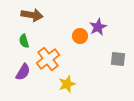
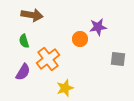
purple star: rotated 18 degrees clockwise
orange circle: moved 3 px down
yellow star: moved 2 px left, 4 px down
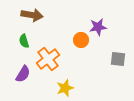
orange circle: moved 1 px right, 1 px down
purple semicircle: moved 2 px down
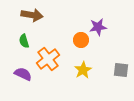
gray square: moved 3 px right, 11 px down
purple semicircle: rotated 96 degrees counterclockwise
yellow star: moved 18 px right, 18 px up; rotated 12 degrees counterclockwise
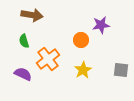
purple star: moved 3 px right, 2 px up
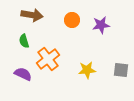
orange circle: moved 9 px left, 20 px up
yellow star: moved 4 px right; rotated 24 degrees clockwise
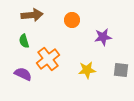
brown arrow: rotated 15 degrees counterclockwise
purple star: moved 2 px right, 12 px down
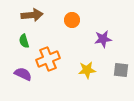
purple star: moved 2 px down
orange cross: rotated 15 degrees clockwise
